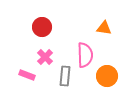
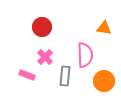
orange circle: moved 3 px left, 5 px down
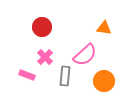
pink semicircle: rotated 50 degrees clockwise
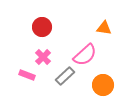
pink cross: moved 2 px left
gray rectangle: rotated 42 degrees clockwise
orange circle: moved 1 px left, 4 px down
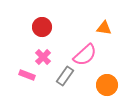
gray rectangle: rotated 12 degrees counterclockwise
orange circle: moved 4 px right
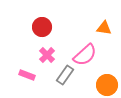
pink cross: moved 4 px right, 2 px up
gray rectangle: moved 1 px up
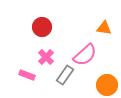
pink cross: moved 1 px left, 2 px down
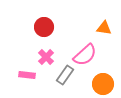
red circle: moved 2 px right
pink rectangle: rotated 14 degrees counterclockwise
orange circle: moved 4 px left, 1 px up
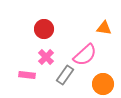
red circle: moved 2 px down
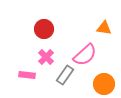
orange circle: moved 1 px right
